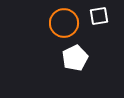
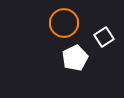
white square: moved 5 px right, 21 px down; rotated 24 degrees counterclockwise
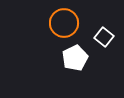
white square: rotated 18 degrees counterclockwise
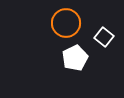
orange circle: moved 2 px right
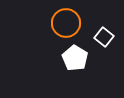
white pentagon: rotated 15 degrees counterclockwise
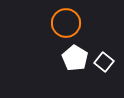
white square: moved 25 px down
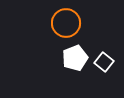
white pentagon: rotated 20 degrees clockwise
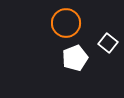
white square: moved 4 px right, 19 px up
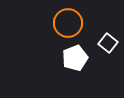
orange circle: moved 2 px right
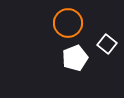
white square: moved 1 px left, 1 px down
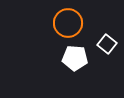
white pentagon: rotated 25 degrees clockwise
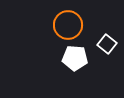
orange circle: moved 2 px down
